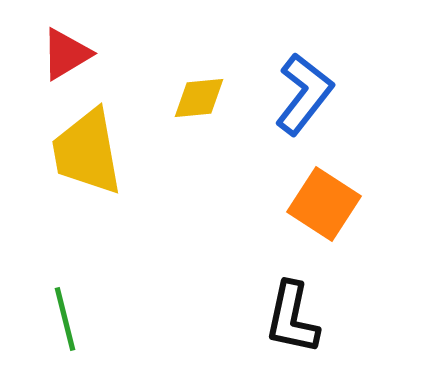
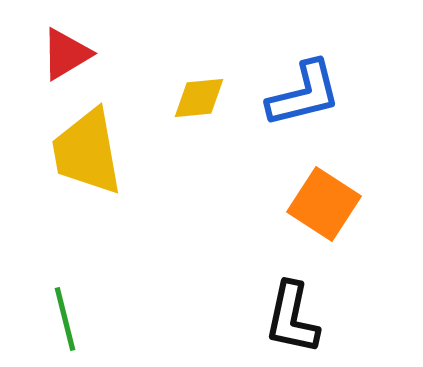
blue L-shape: rotated 38 degrees clockwise
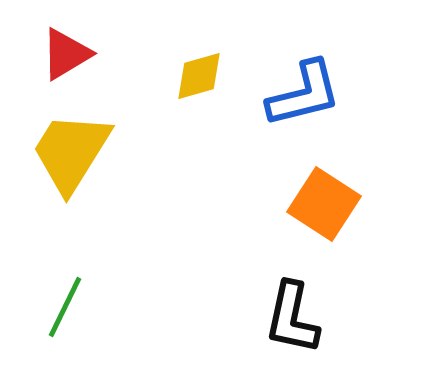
yellow diamond: moved 22 px up; rotated 10 degrees counterclockwise
yellow trapezoid: moved 16 px left; rotated 42 degrees clockwise
green line: moved 12 px up; rotated 40 degrees clockwise
